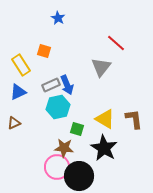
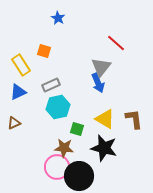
blue arrow: moved 31 px right, 2 px up
black star: rotated 16 degrees counterclockwise
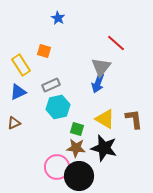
blue arrow: rotated 42 degrees clockwise
brown star: moved 12 px right
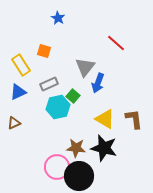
gray triangle: moved 16 px left
gray rectangle: moved 2 px left, 1 px up
green square: moved 4 px left, 33 px up; rotated 24 degrees clockwise
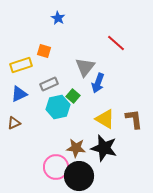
yellow rectangle: rotated 75 degrees counterclockwise
blue triangle: moved 1 px right, 2 px down
pink circle: moved 1 px left
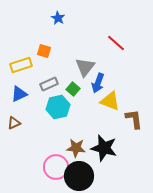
green square: moved 7 px up
yellow triangle: moved 5 px right, 18 px up; rotated 10 degrees counterclockwise
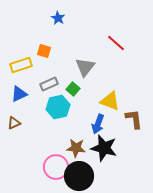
blue arrow: moved 41 px down
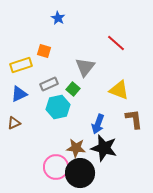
yellow triangle: moved 9 px right, 11 px up
black circle: moved 1 px right, 3 px up
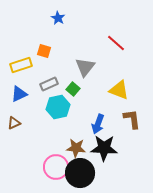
brown L-shape: moved 2 px left
black star: rotated 12 degrees counterclockwise
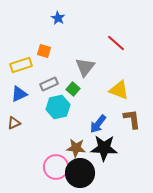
blue arrow: rotated 18 degrees clockwise
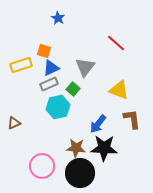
blue triangle: moved 32 px right, 26 px up
pink circle: moved 14 px left, 1 px up
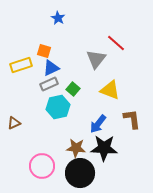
gray triangle: moved 11 px right, 8 px up
yellow triangle: moved 9 px left
